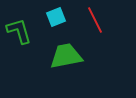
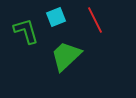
green L-shape: moved 7 px right
green trapezoid: rotated 32 degrees counterclockwise
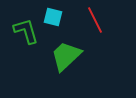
cyan square: moved 3 px left; rotated 36 degrees clockwise
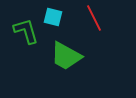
red line: moved 1 px left, 2 px up
green trapezoid: rotated 108 degrees counterclockwise
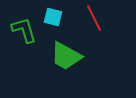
green L-shape: moved 2 px left, 1 px up
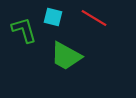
red line: rotated 32 degrees counterclockwise
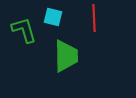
red line: rotated 56 degrees clockwise
green trapezoid: rotated 120 degrees counterclockwise
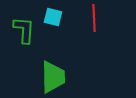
green L-shape: rotated 20 degrees clockwise
green trapezoid: moved 13 px left, 21 px down
